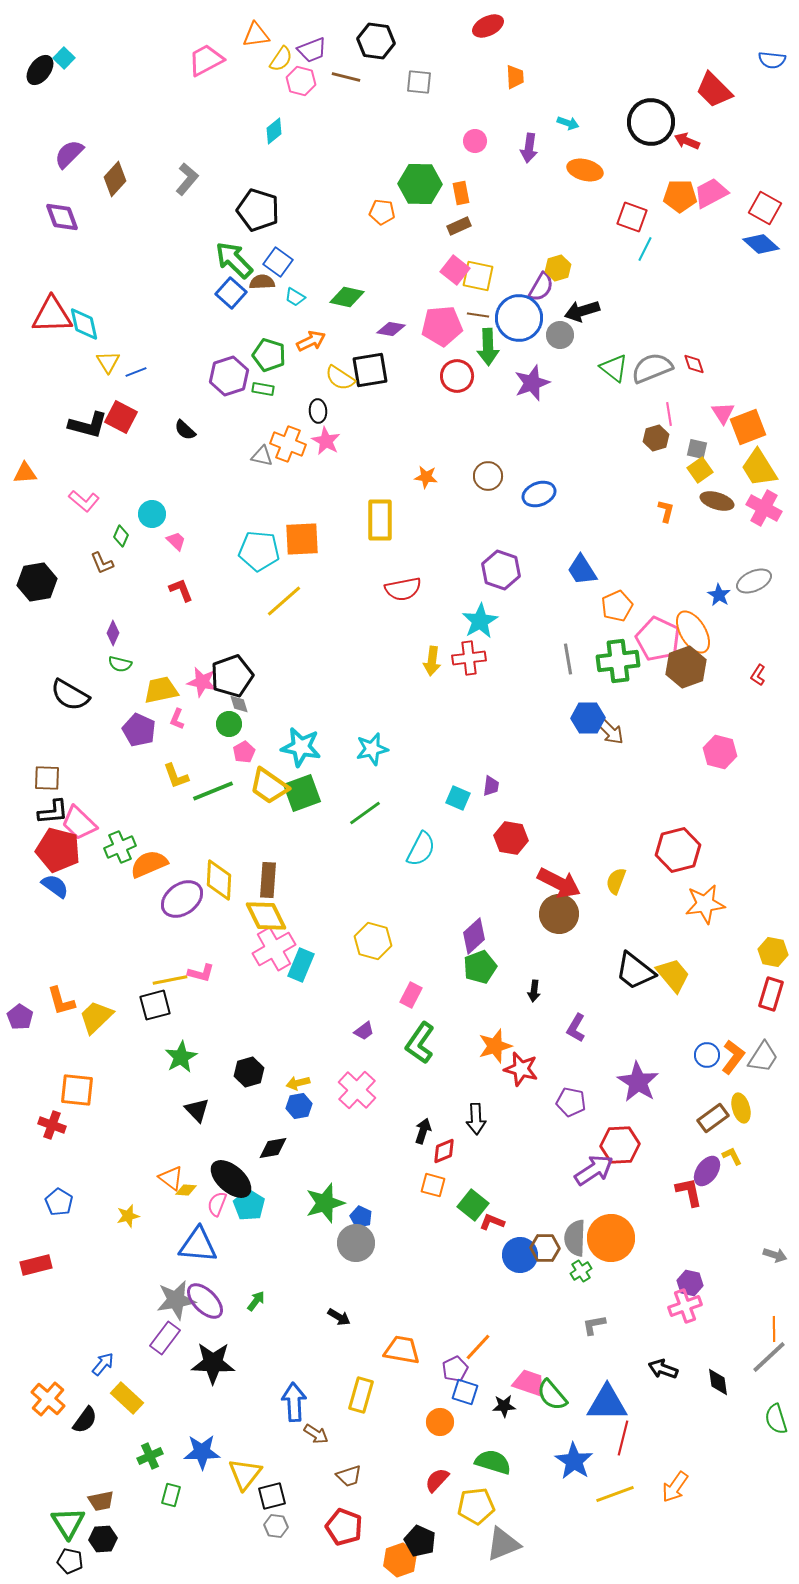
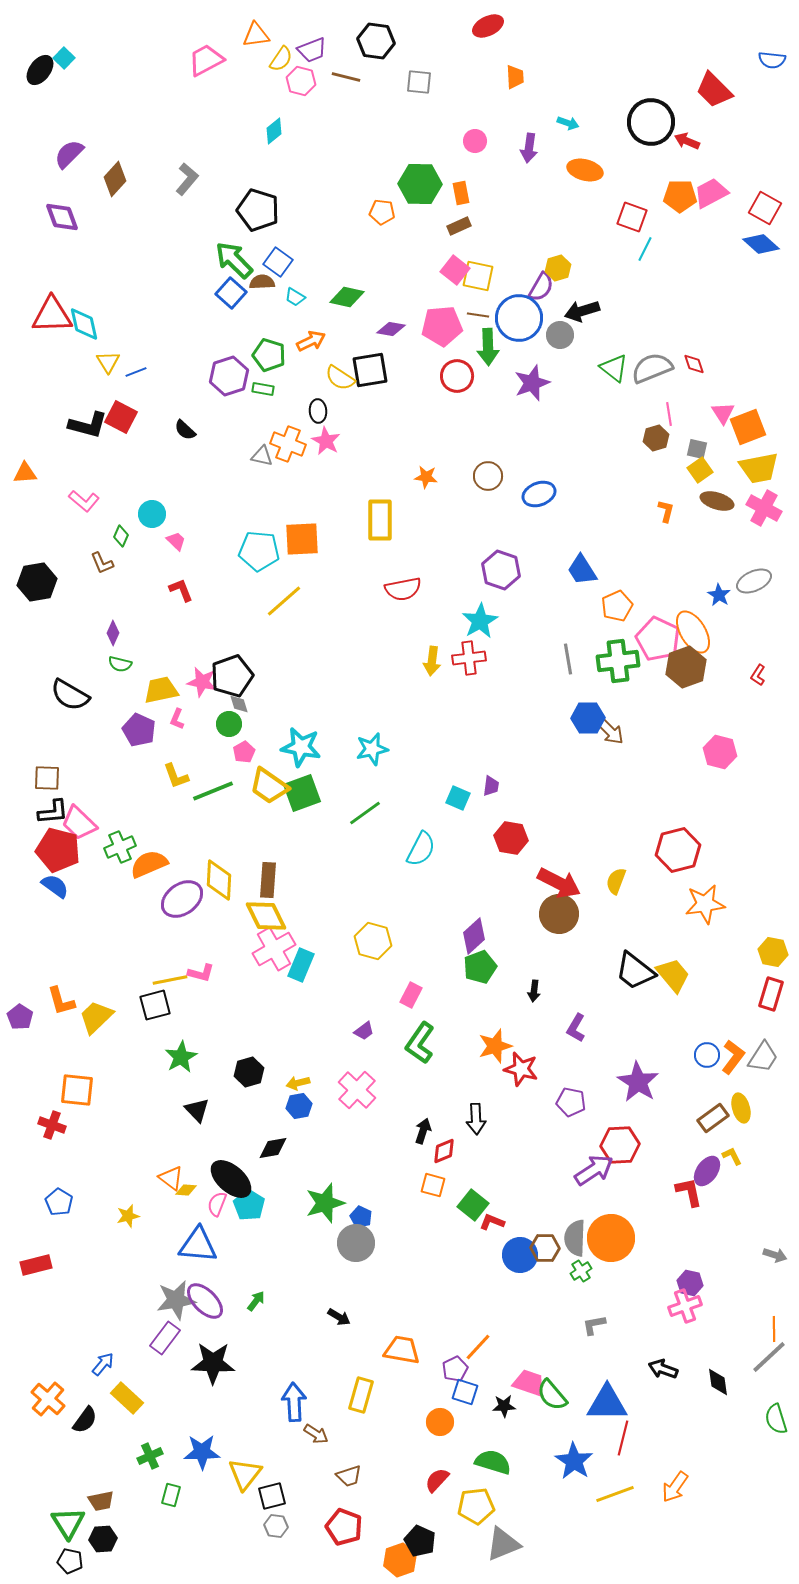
yellow trapezoid at (759, 468): rotated 69 degrees counterclockwise
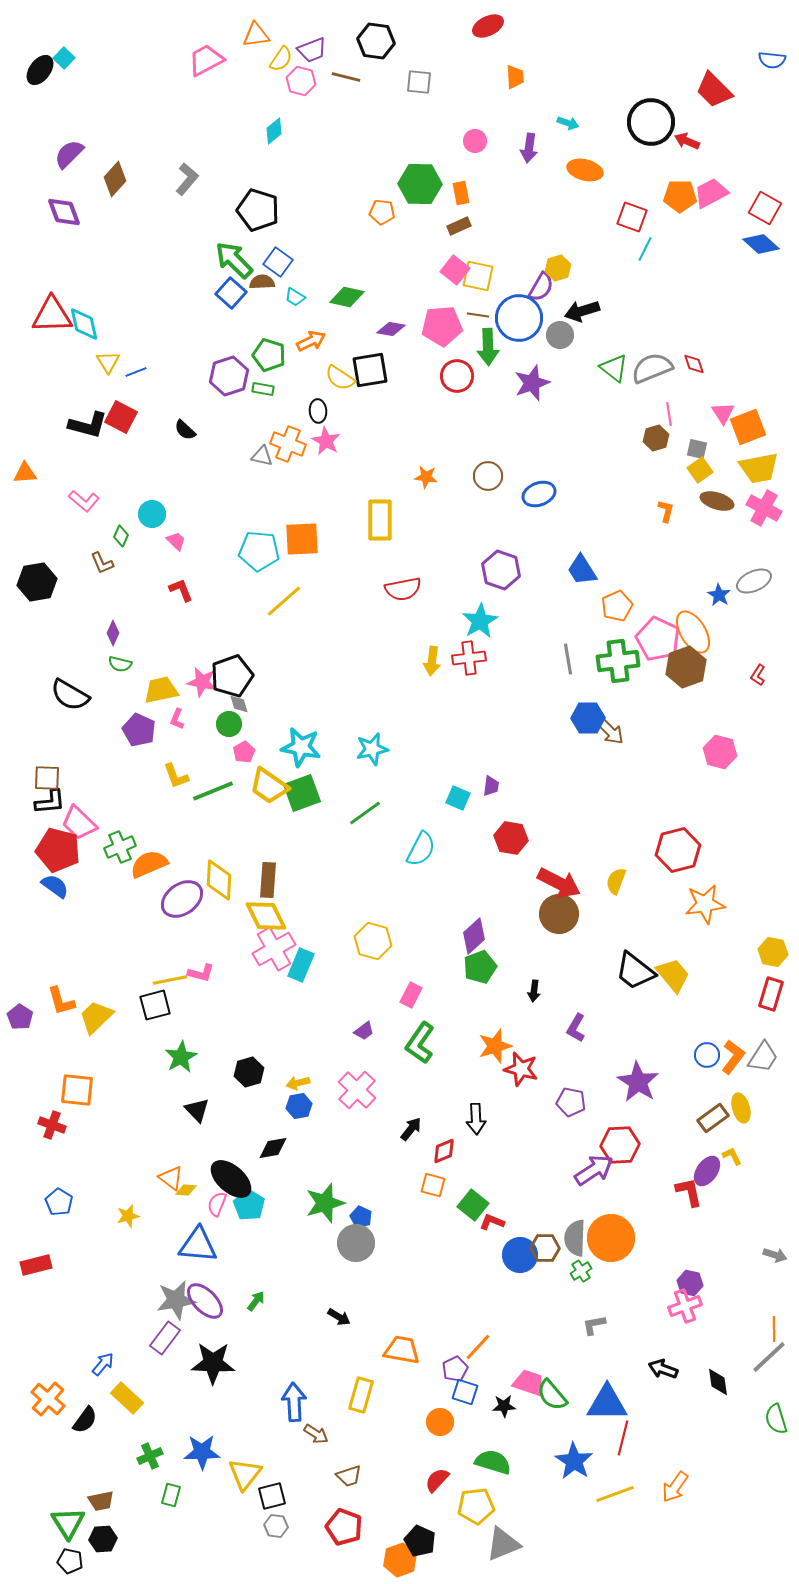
purple diamond at (62, 217): moved 2 px right, 5 px up
black L-shape at (53, 812): moved 3 px left, 10 px up
black arrow at (423, 1131): moved 12 px left, 2 px up; rotated 20 degrees clockwise
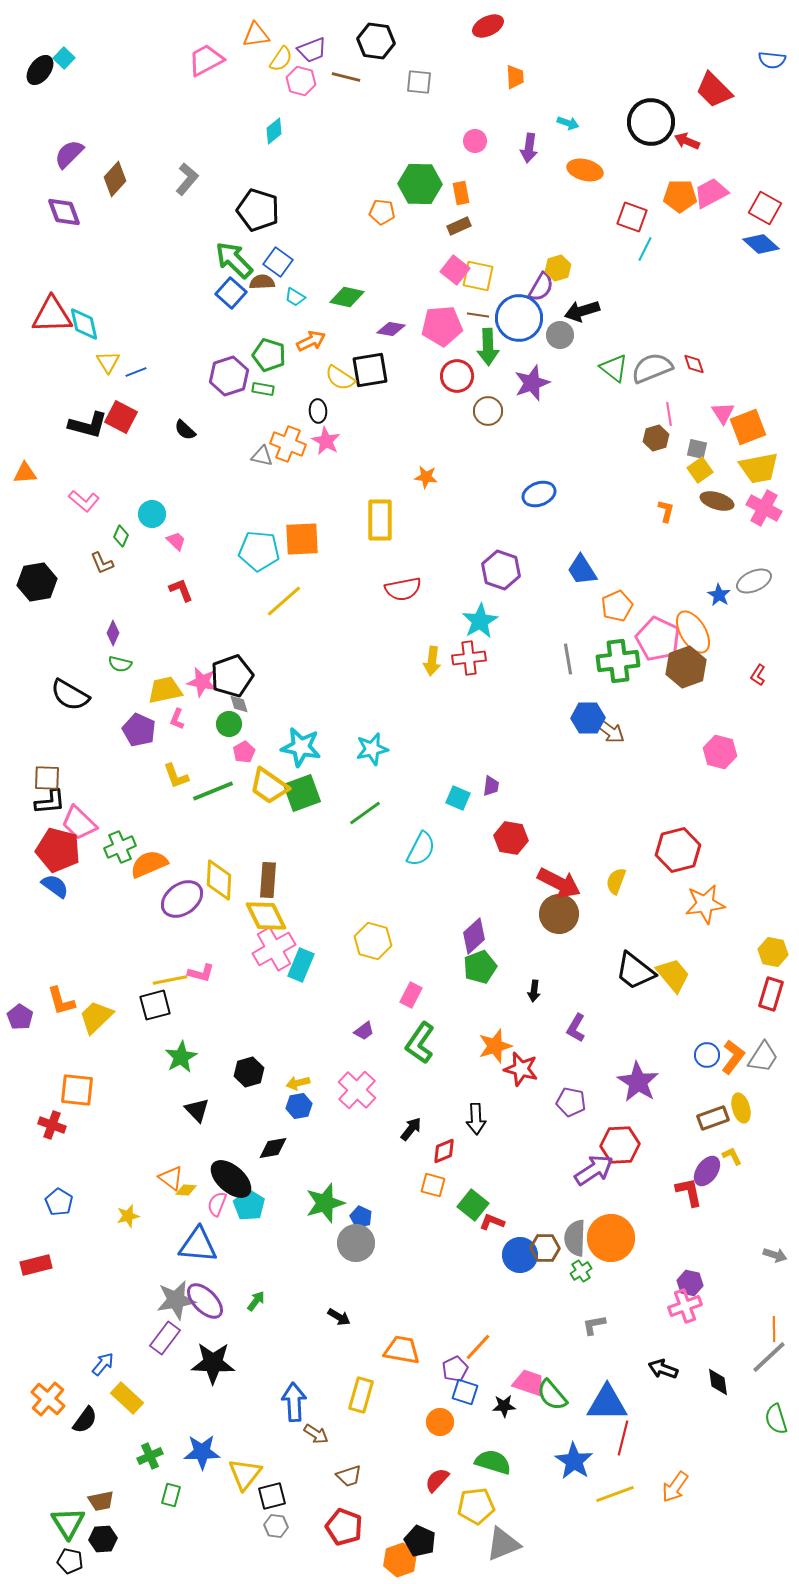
brown circle at (488, 476): moved 65 px up
yellow trapezoid at (161, 690): moved 4 px right
brown arrow at (610, 731): rotated 8 degrees counterclockwise
brown rectangle at (713, 1118): rotated 16 degrees clockwise
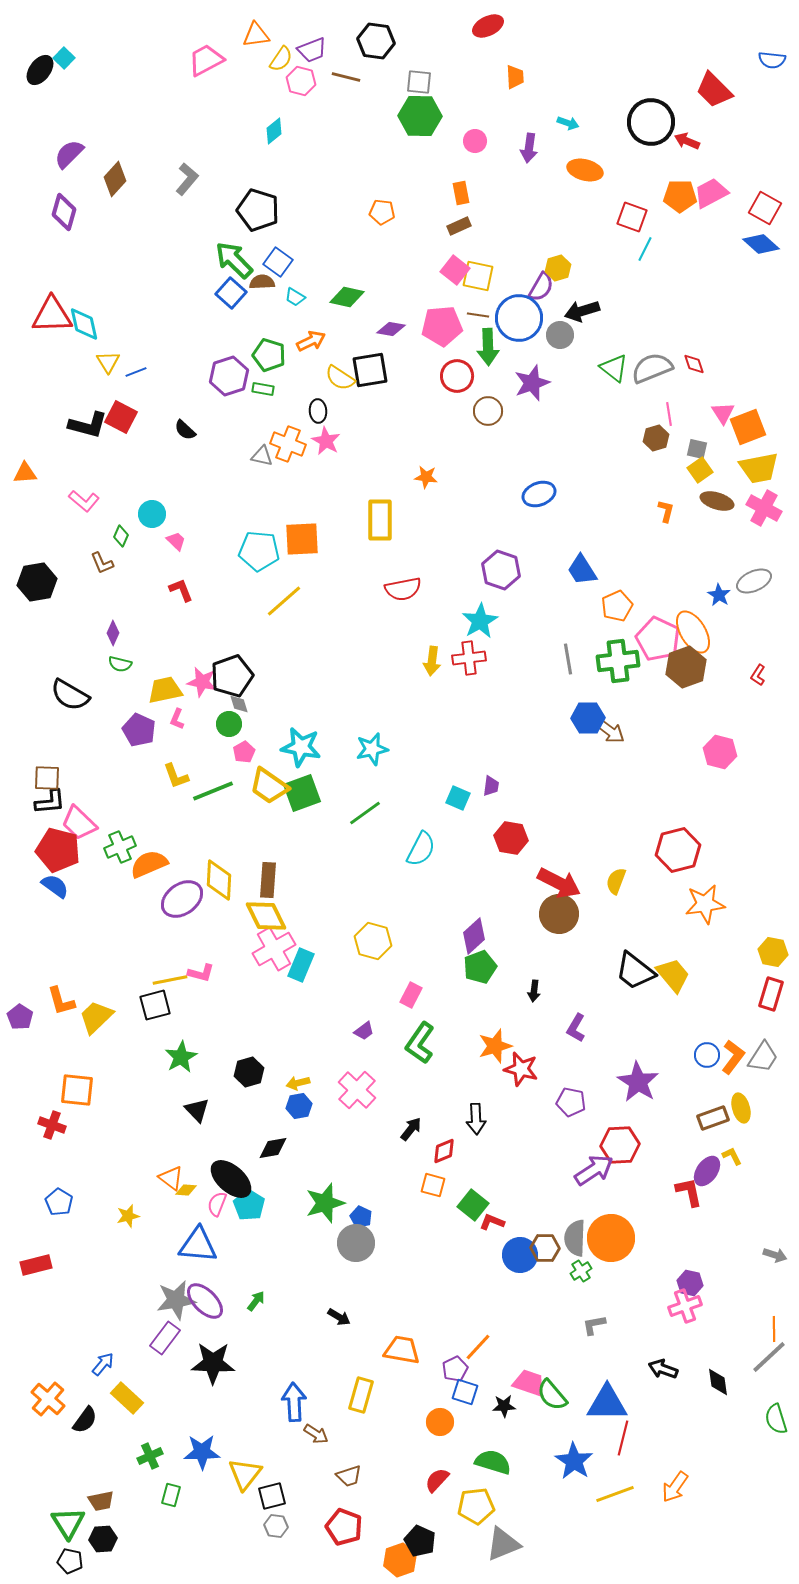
green hexagon at (420, 184): moved 68 px up
purple diamond at (64, 212): rotated 36 degrees clockwise
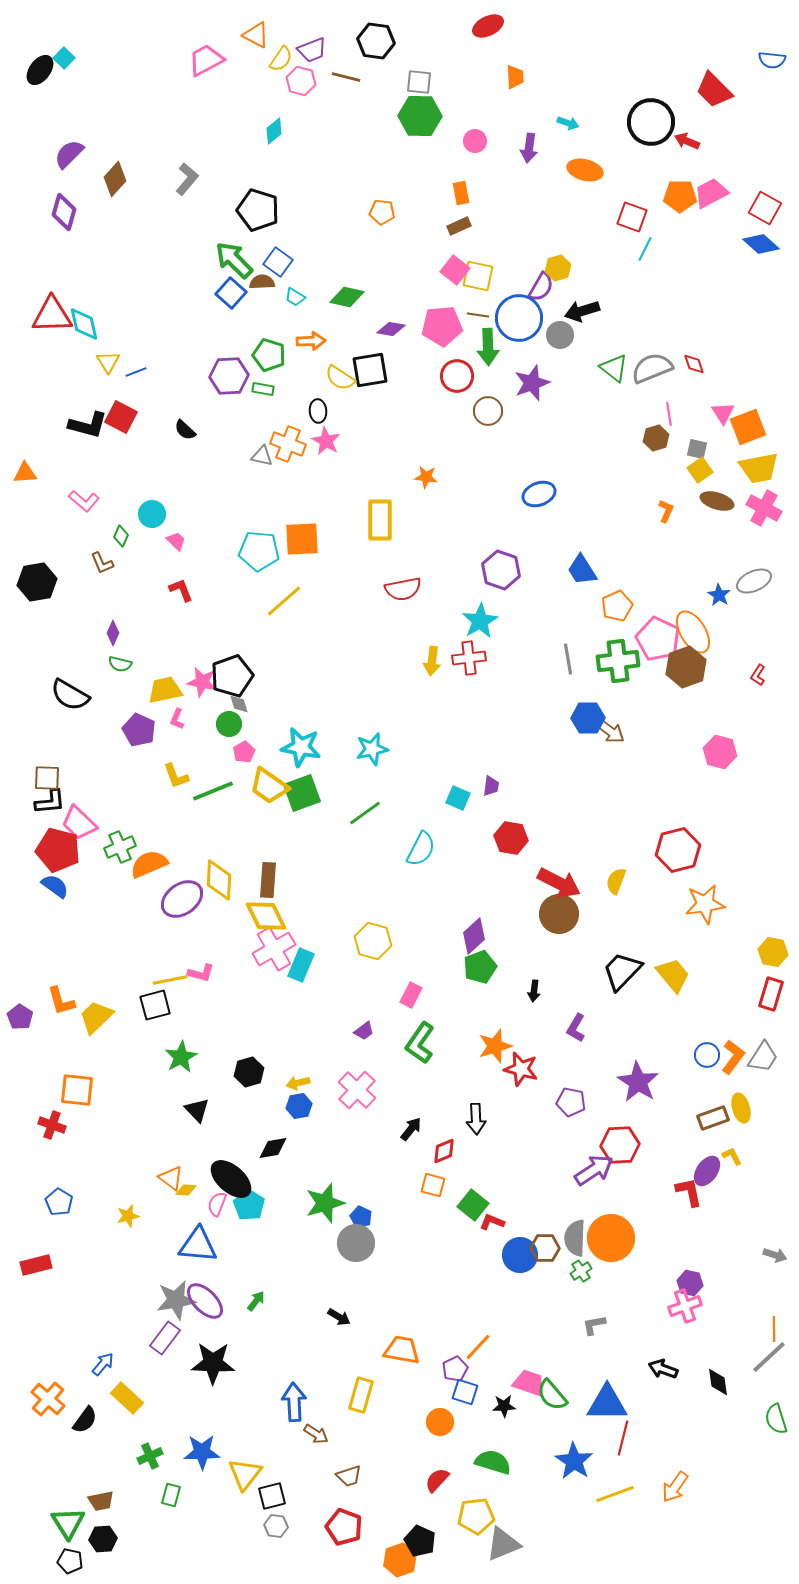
orange triangle at (256, 35): rotated 36 degrees clockwise
orange arrow at (311, 341): rotated 24 degrees clockwise
purple hexagon at (229, 376): rotated 15 degrees clockwise
orange L-shape at (666, 511): rotated 10 degrees clockwise
black trapezoid at (635, 971): moved 13 px left; rotated 96 degrees clockwise
yellow pentagon at (476, 1506): moved 10 px down
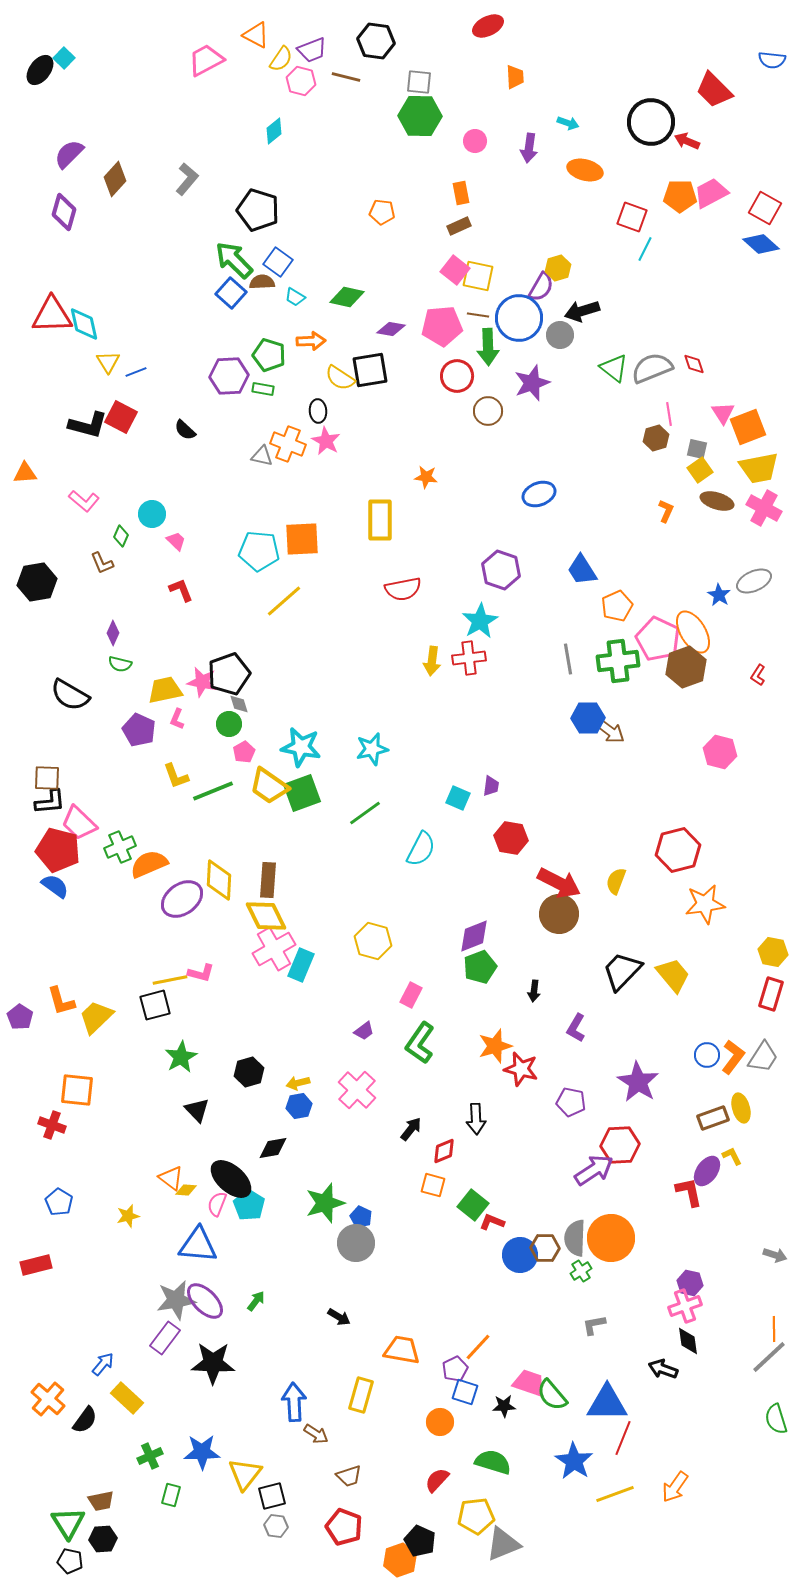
black pentagon at (232, 676): moved 3 px left, 2 px up
purple diamond at (474, 936): rotated 21 degrees clockwise
black diamond at (718, 1382): moved 30 px left, 41 px up
red line at (623, 1438): rotated 8 degrees clockwise
